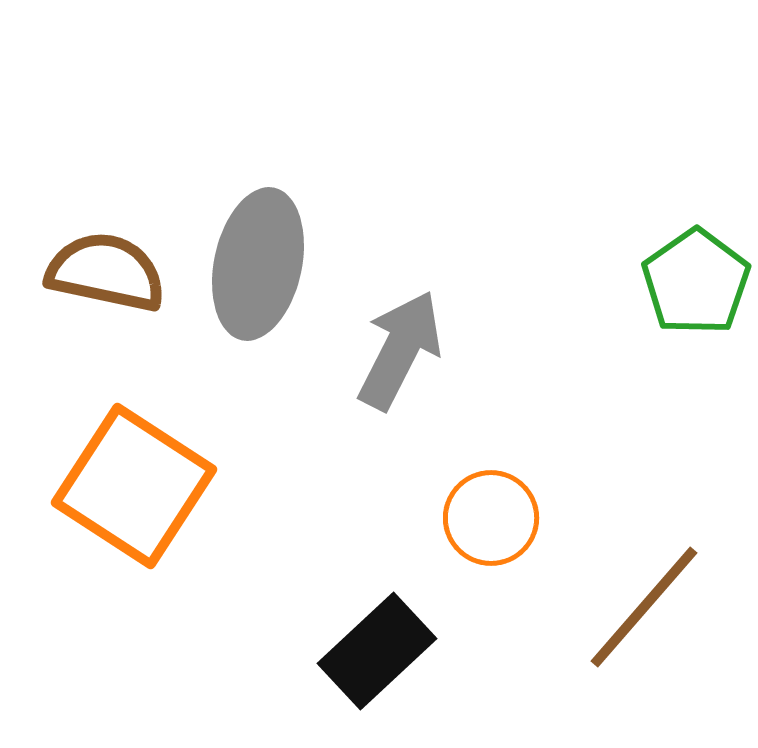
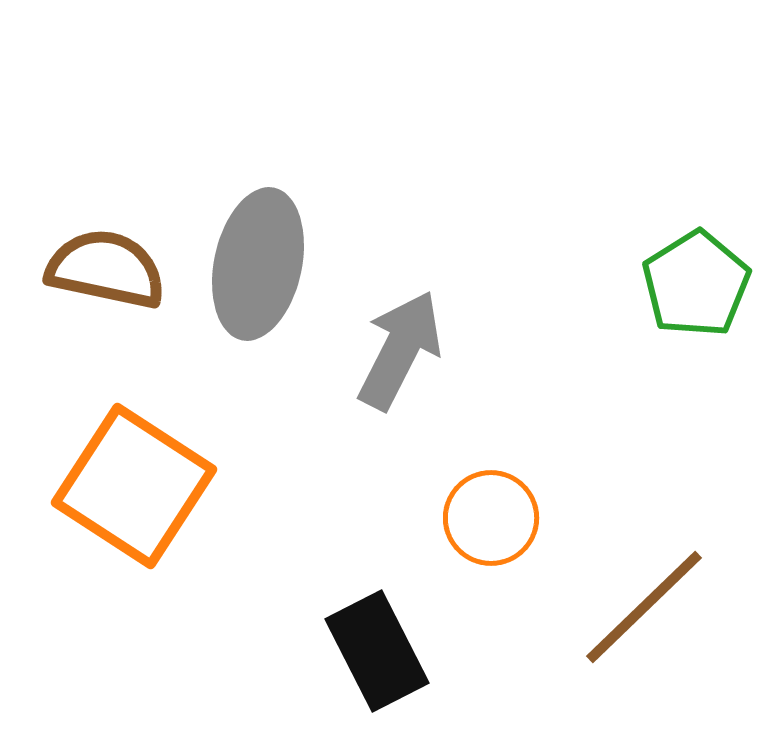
brown semicircle: moved 3 px up
green pentagon: moved 2 px down; rotated 3 degrees clockwise
brown line: rotated 5 degrees clockwise
black rectangle: rotated 74 degrees counterclockwise
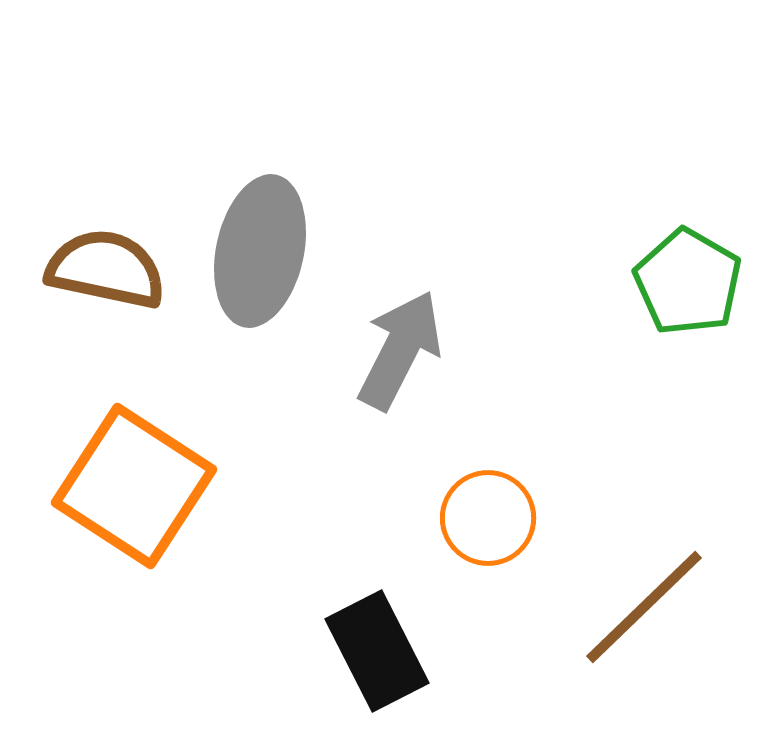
gray ellipse: moved 2 px right, 13 px up
green pentagon: moved 8 px left, 2 px up; rotated 10 degrees counterclockwise
orange circle: moved 3 px left
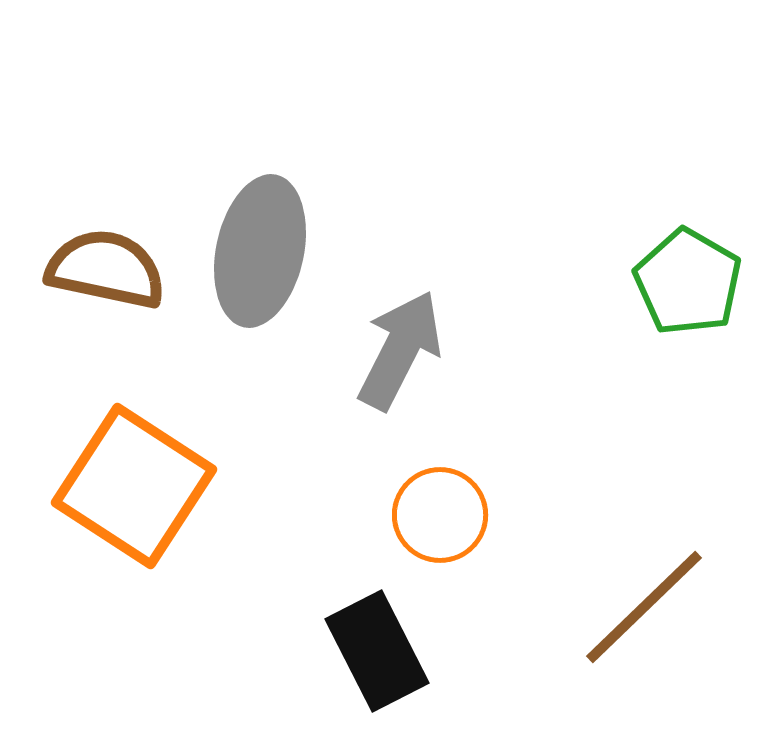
orange circle: moved 48 px left, 3 px up
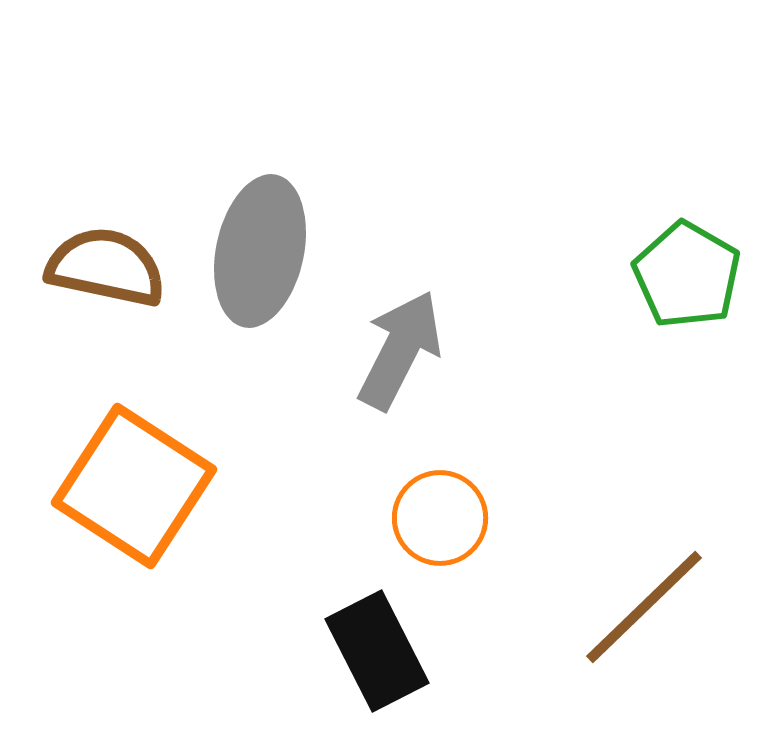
brown semicircle: moved 2 px up
green pentagon: moved 1 px left, 7 px up
orange circle: moved 3 px down
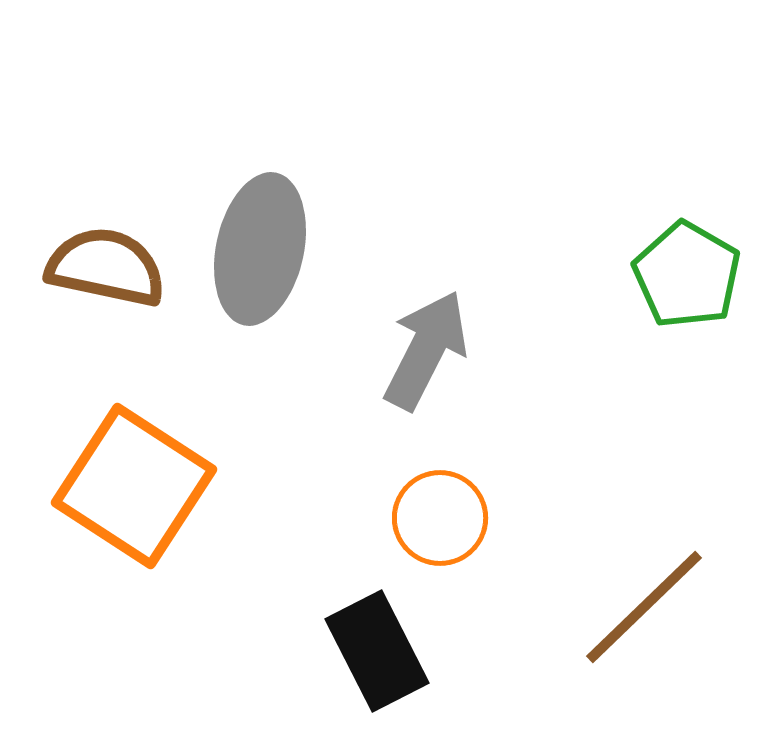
gray ellipse: moved 2 px up
gray arrow: moved 26 px right
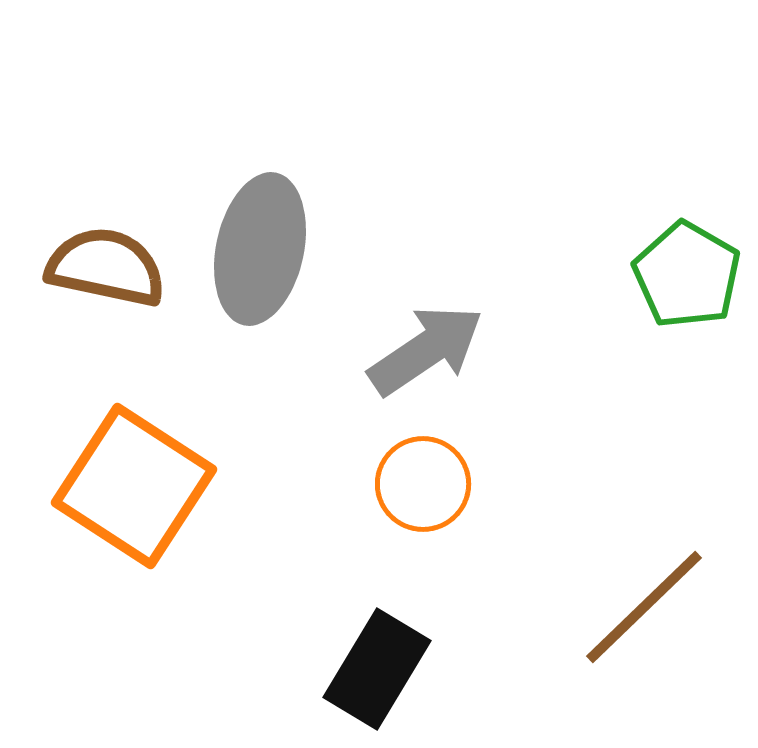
gray arrow: rotated 29 degrees clockwise
orange circle: moved 17 px left, 34 px up
black rectangle: moved 18 px down; rotated 58 degrees clockwise
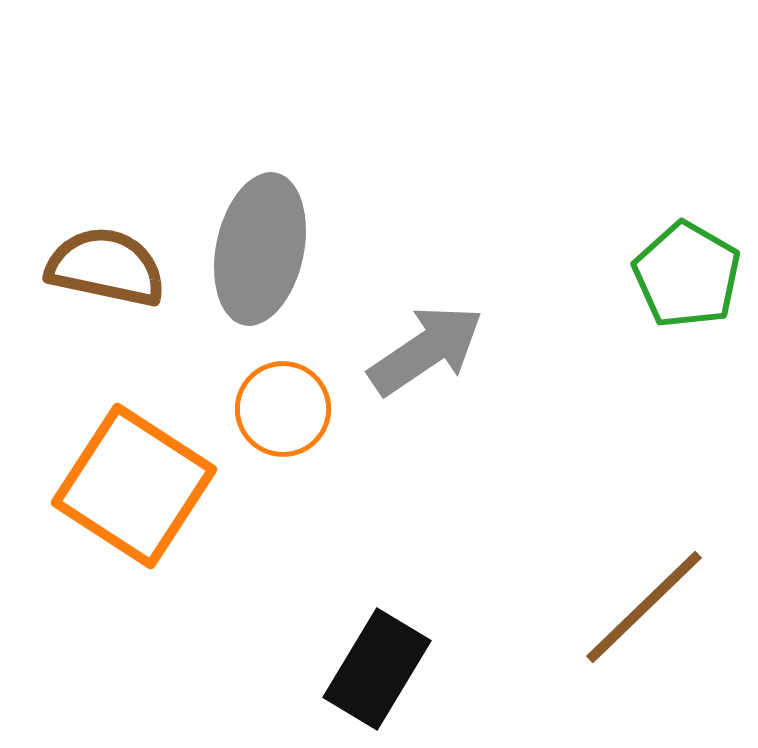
orange circle: moved 140 px left, 75 px up
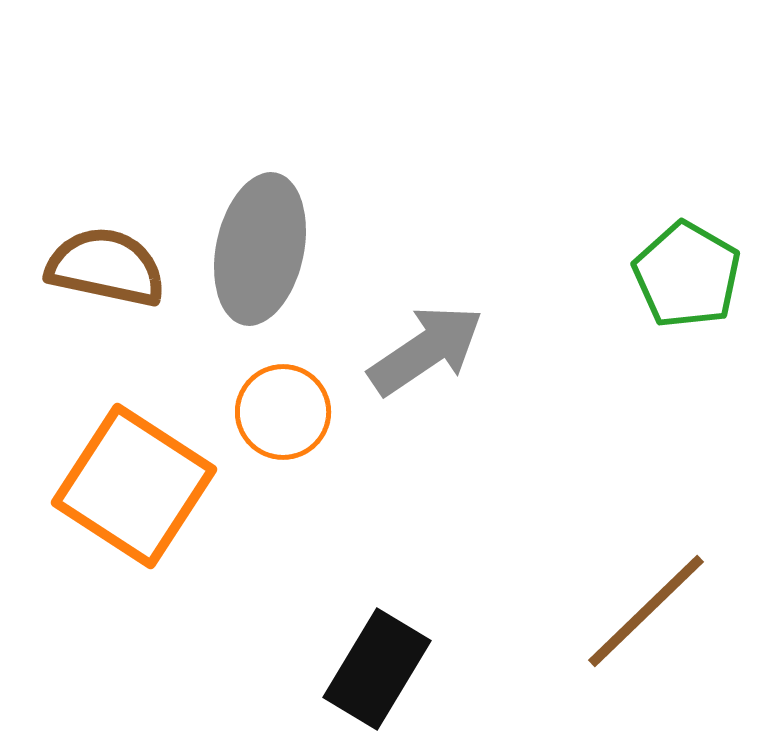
orange circle: moved 3 px down
brown line: moved 2 px right, 4 px down
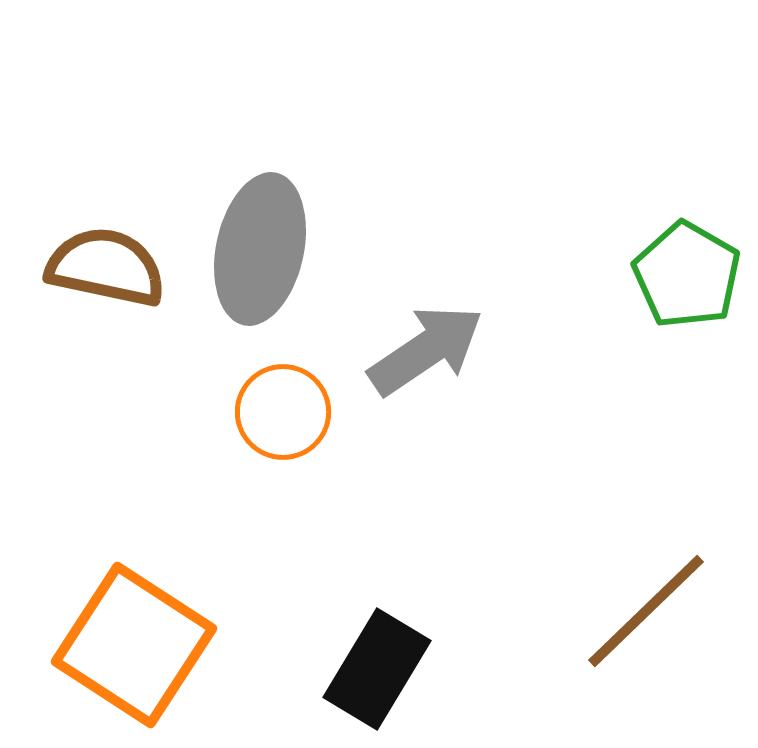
orange square: moved 159 px down
